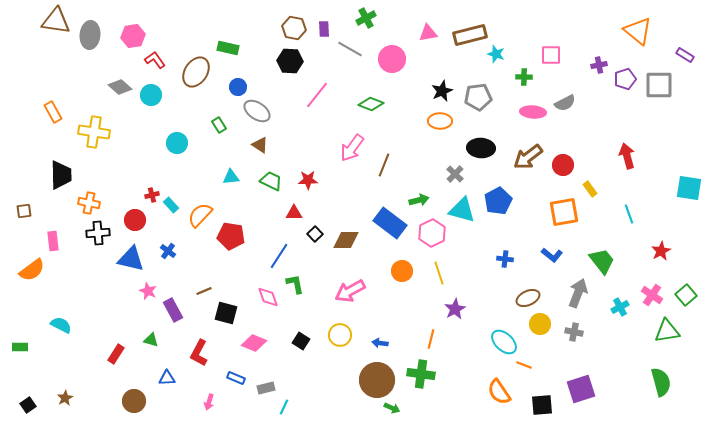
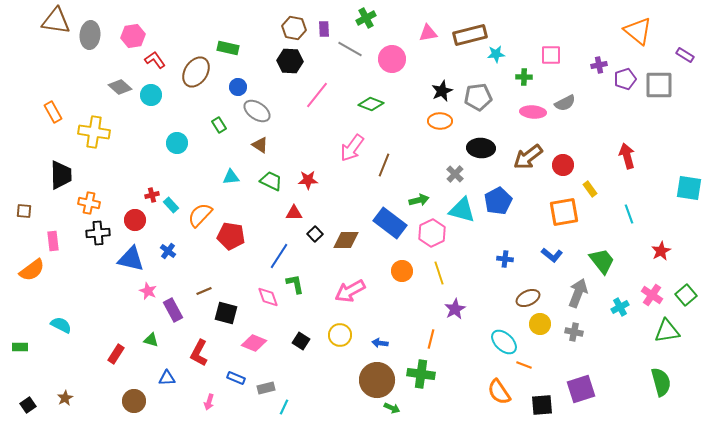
cyan star at (496, 54): rotated 24 degrees counterclockwise
brown square at (24, 211): rotated 14 degrees clockwise
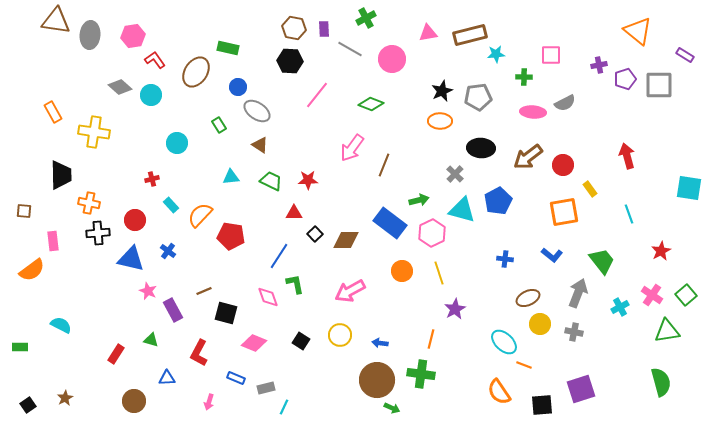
red cross at (152, 195): moved 16 px up
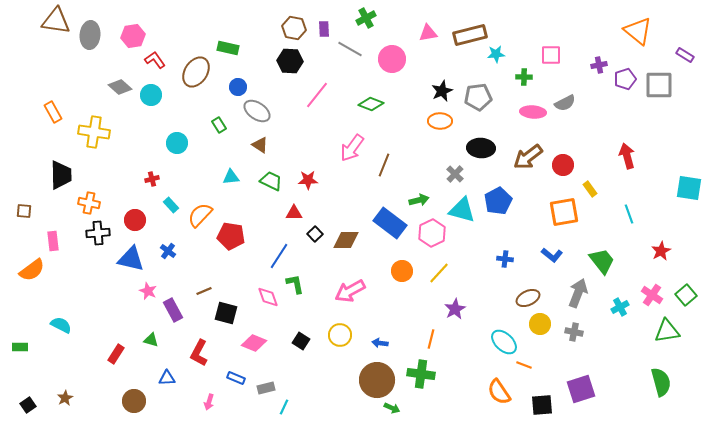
yellow line at (439, 273): rotated 60 degrees clockwise
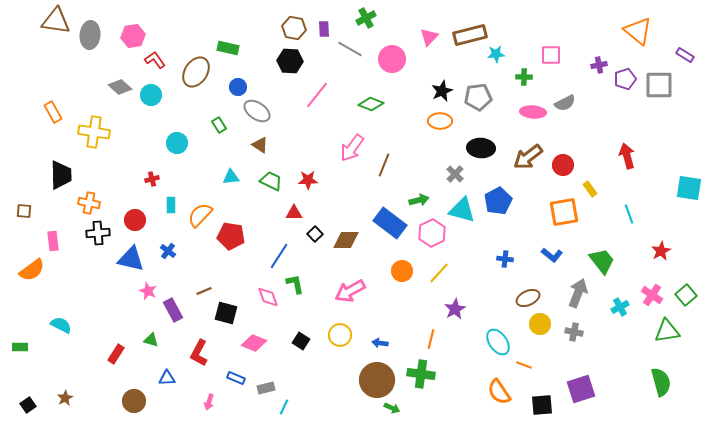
pink triangle at (428, 33): moved 1 px right, 4 px down; rotated 36 degrees counterclockwise
cyan rectangle at (171, 205): rotated 42 degrees clockwise
cyan ellipse at (504, 342): moved 6 px left; rotated 12 degrees clockwise
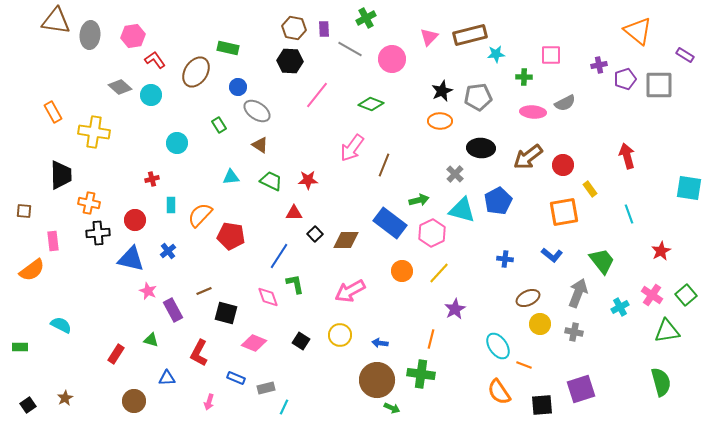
blue cross at (168, 251): rotated 14 degrees clockwise
cyan ellipse at (498, 342): moved 4 px down
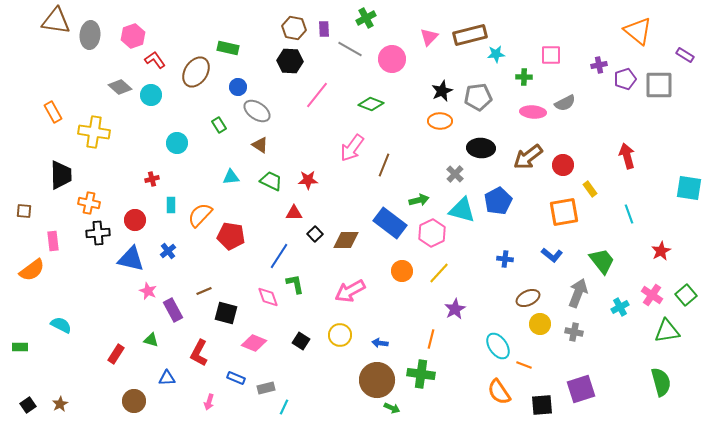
pink hexagon at (133, 36): rotated 10 degrees counterclockwise
brown star at (65, 398): moved 5 px left, 6 px down
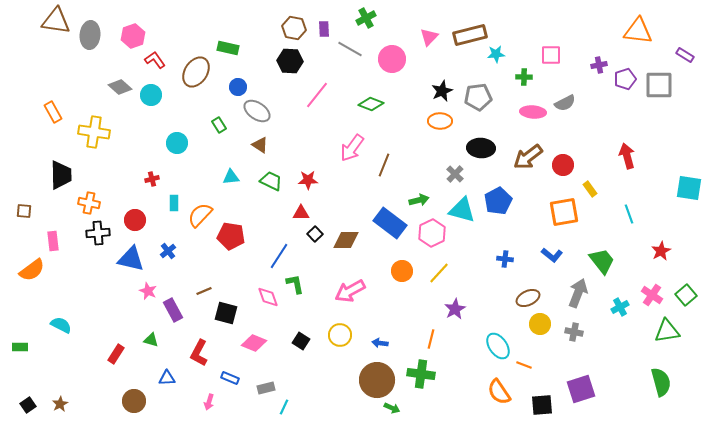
orange triangle at (638, 31): rotated 32 degrees counterclockwise
cyan rectangle at (171, 205): moved 3 px right, 2 px up
red triangle at (294, 213): moved 7 px right
blue rectangle at (236, 378): moved 6 px left
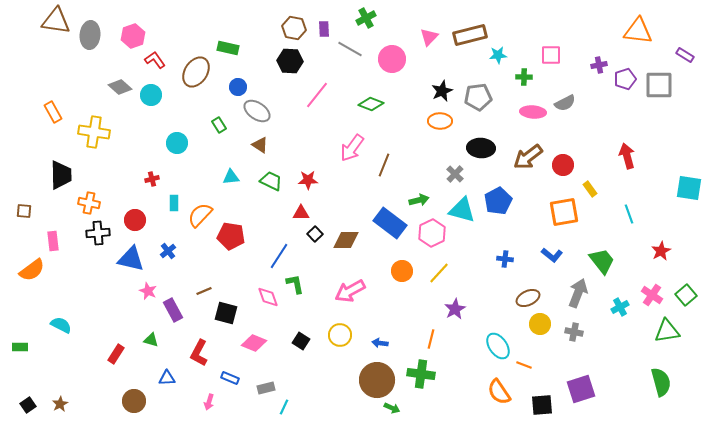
cyan star at (496, 54): moved 2 px right, 1 px down
